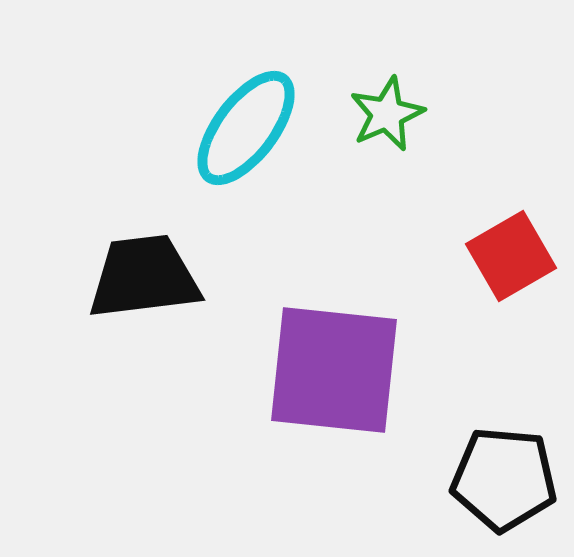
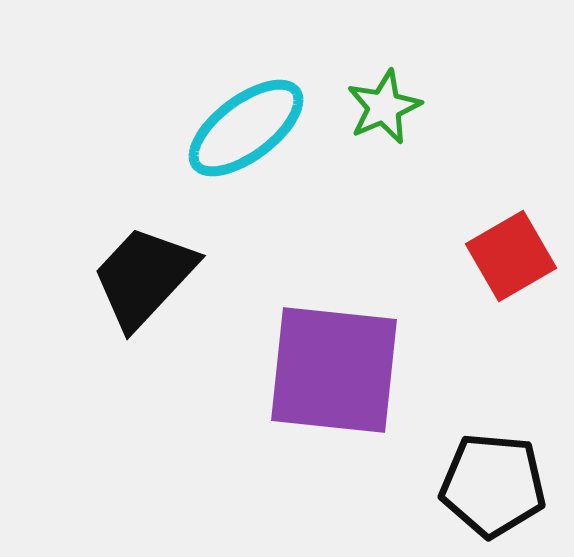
green star: moved 3 px left, 7 px up
cyan ellipse: rotated 16 degrees clockwise
black trapezoid: rotated 40 degrees counterclockwise
black pentagon: moved 11 px left, 6 px down
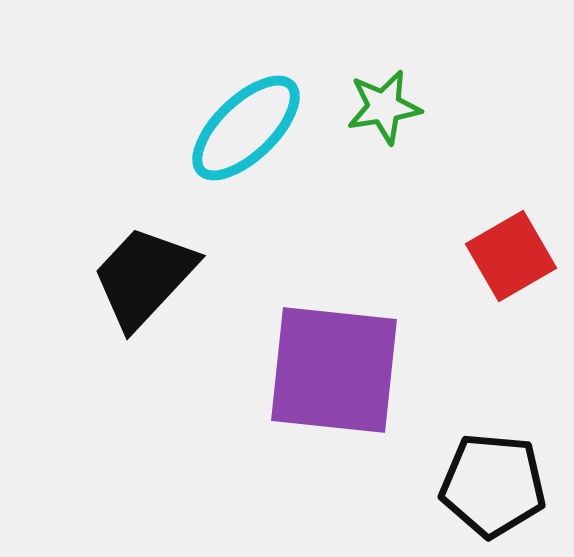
green star: rotated 14 degrees clockwise
cyan ellipse: rotated 7 degrees counterclockwise
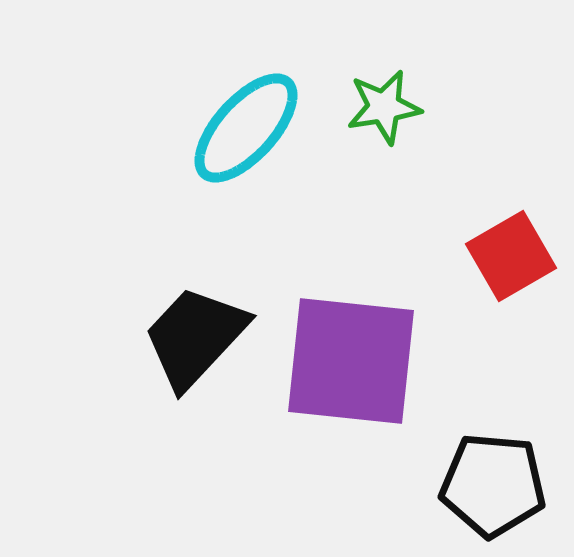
cyan ellipse: rotated 4 degrees counterclockwise
black trapezoid: moved 51 px right, 60 px down
purple square: moved 17 px right, 9 px up
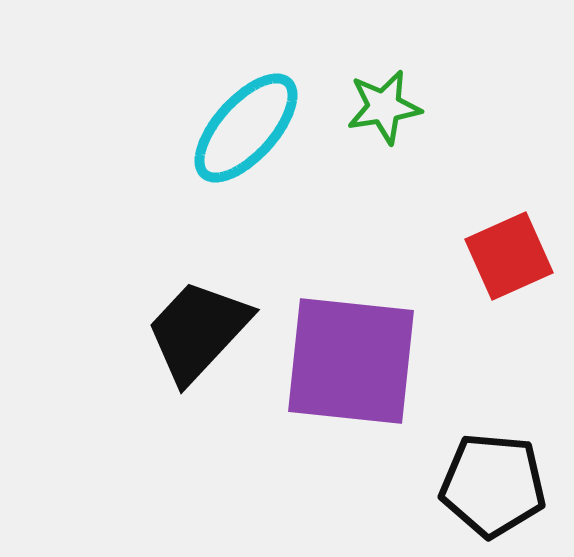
red square: moved 2 px left; rotated 6 degrees clockwise
black trapezoid: moved 3 px right, 6 px up
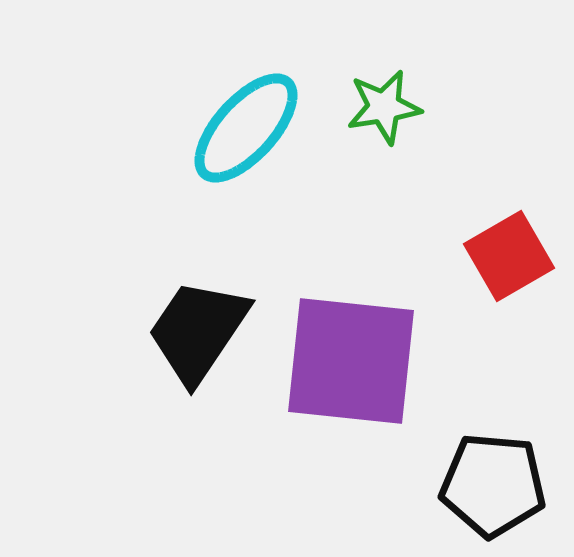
red square: rotated 6 degrees counterclockwise
black trapezoid: rotated 9 degrees counterclockwise
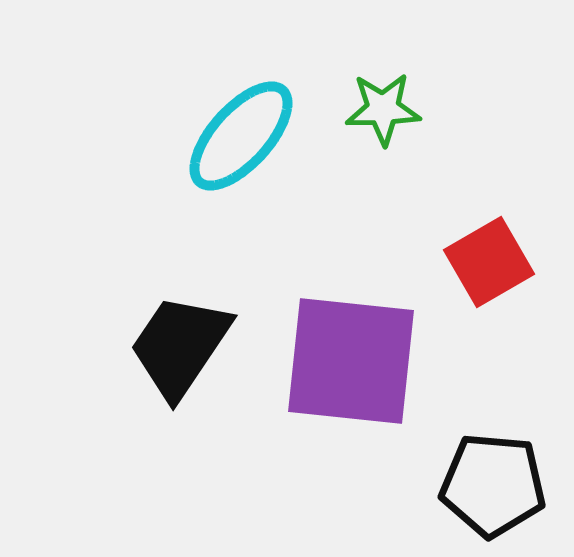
green star: moved 1 px left, 2 px down; rotated 8 degrees clockwise
cyan ellipse: moved 5 px left, 8 px down
red square: moved 20 px left, 6 px down
black trapezoid: moved 18 px left, 15 px down
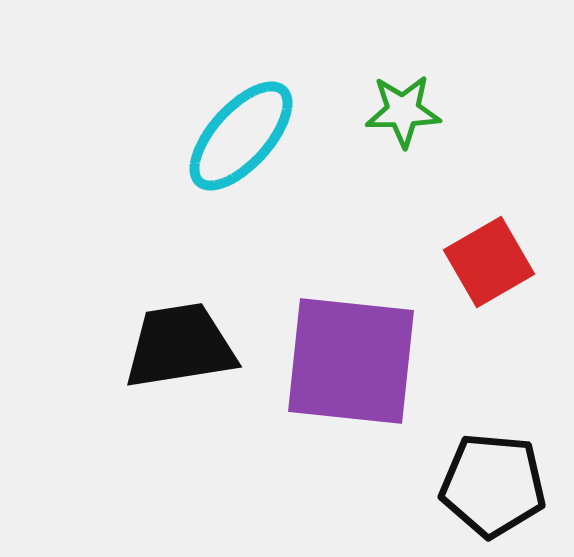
green star: moved 20 px right, 2 px down
black trapezoid: rotated 47 degrees clockwise
